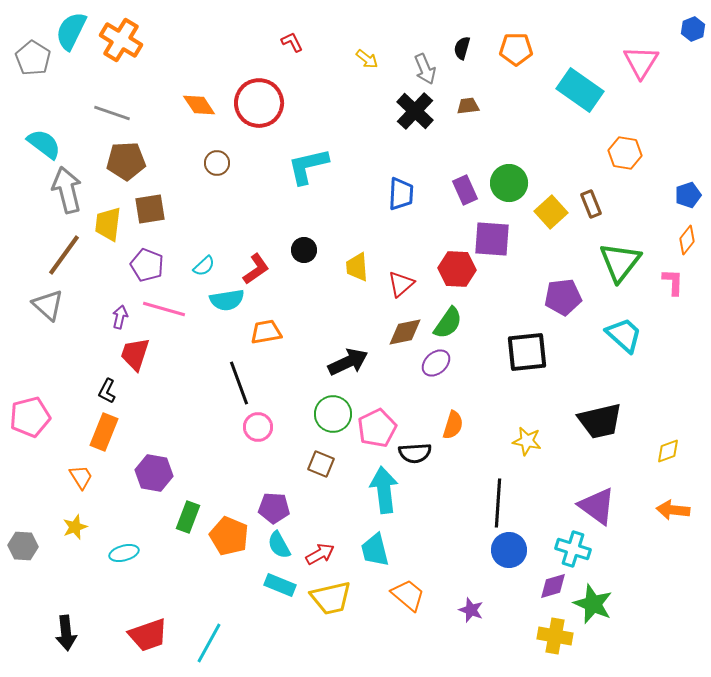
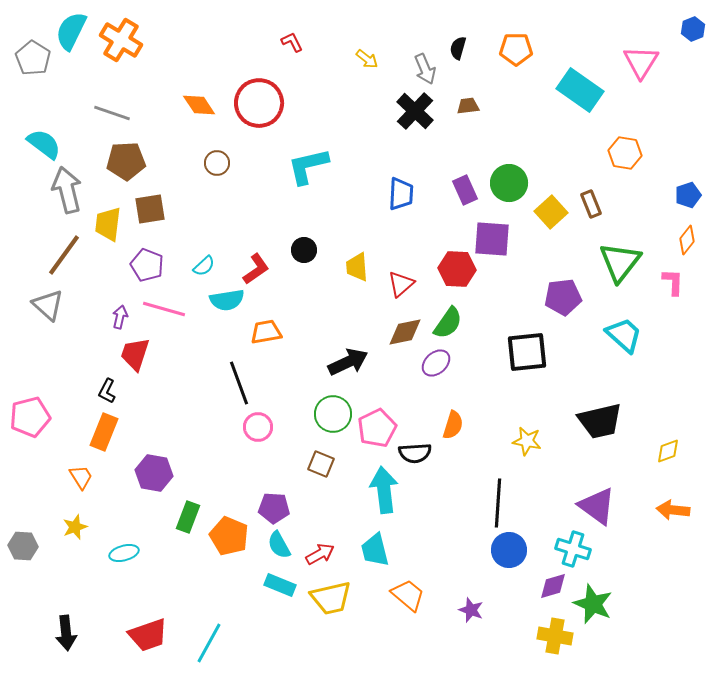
black semicircle at (462, 48): moved 4 px left
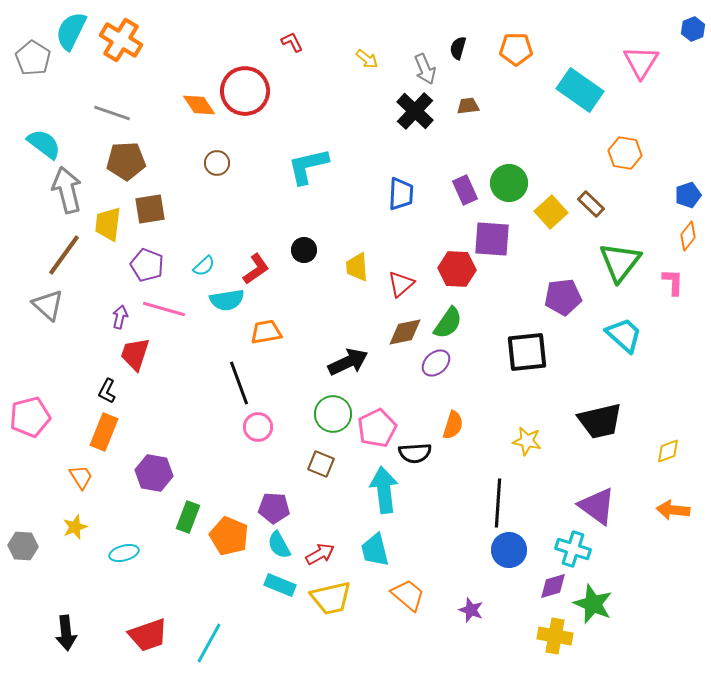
red circle at (259, 103): moved 14 px left, 12 px up
brown rectangle at (591, 204): rotated 24 degrees counterclockwise
orange diamond at (687, 240): moved 1 px right, 4 px up
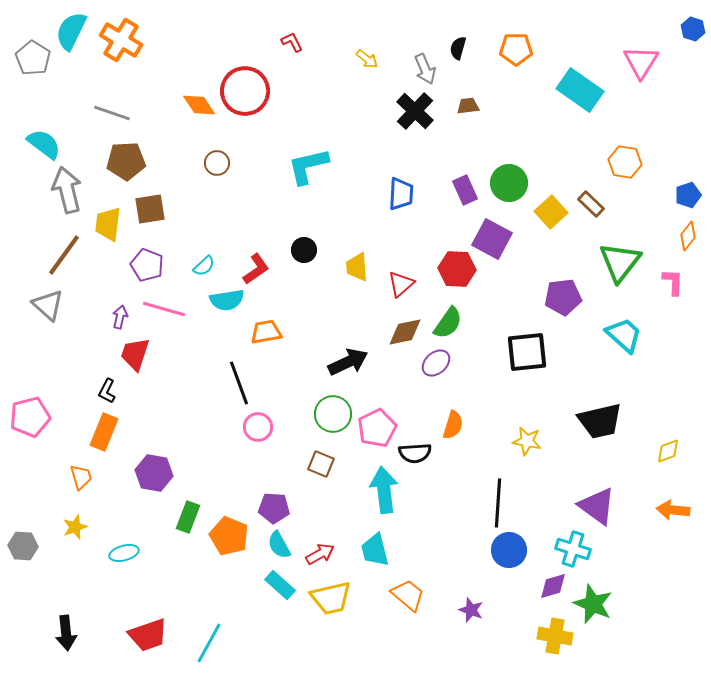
blue hexagon at (693, 29): rotated 20 degrees counterclockwise
orange hexagon at (625, 153): moved 9 px down
purple square at (492, 239): rotated 24 degrees clockwise
orange trapezoid at (81, 477): rotated 16 degrees clockwise
cyan rectangle at (280, 585): rotated 20 degrees clockwise
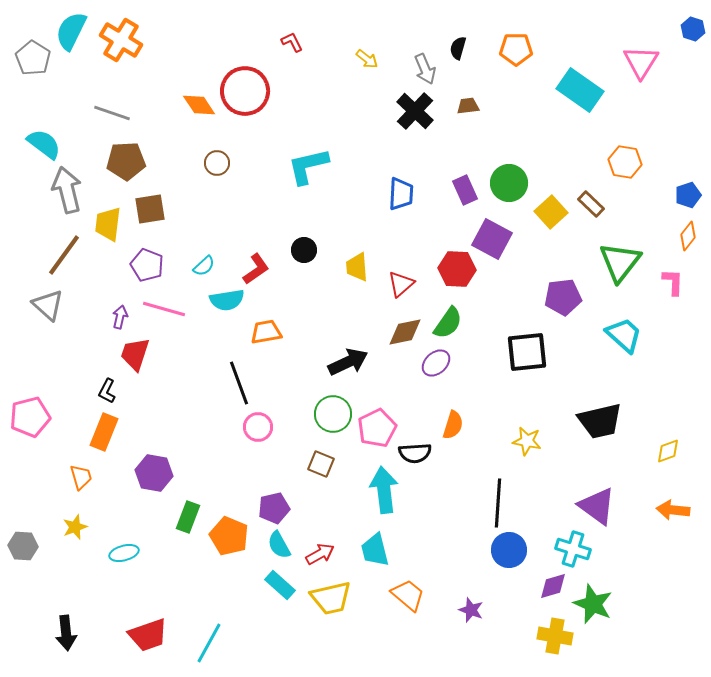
purple pentagon at (274, 508): rotated 16 degrees counterclockwise
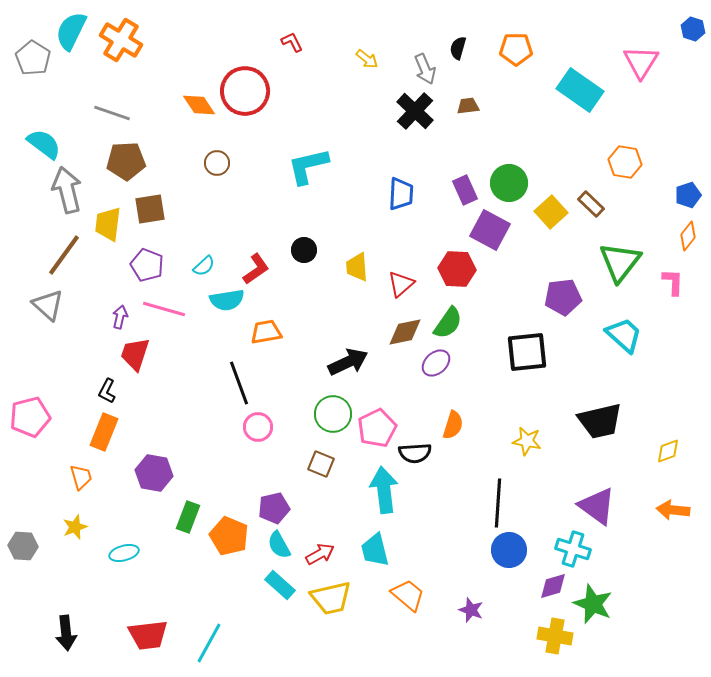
purple square at (492, 239): moved 2 px left, 9 px up
red trapezoid at (148, 635): rotated 12 degrees clockwise
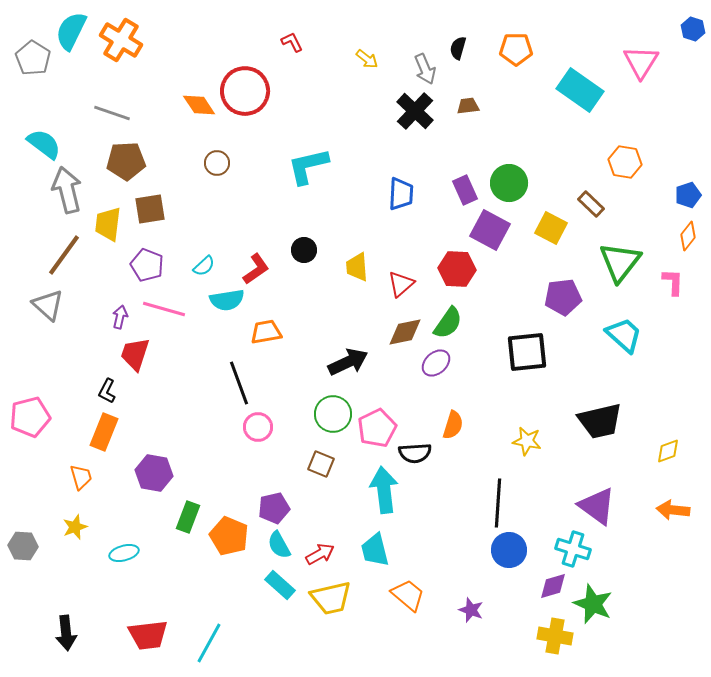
yellow square at (551, 212): moved 16 px down; rotated 20 degrees counterclockwise
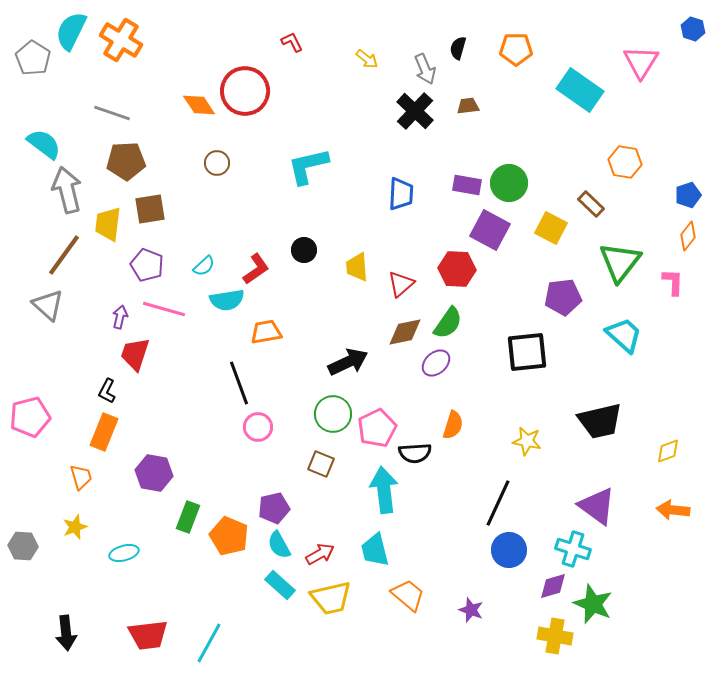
purple rectangle at (465, 190): moved 2 px right, 5 px up; rotated 56 degrees counterclockwise
black line at (498, 503): rotated 21 degrees clockwise
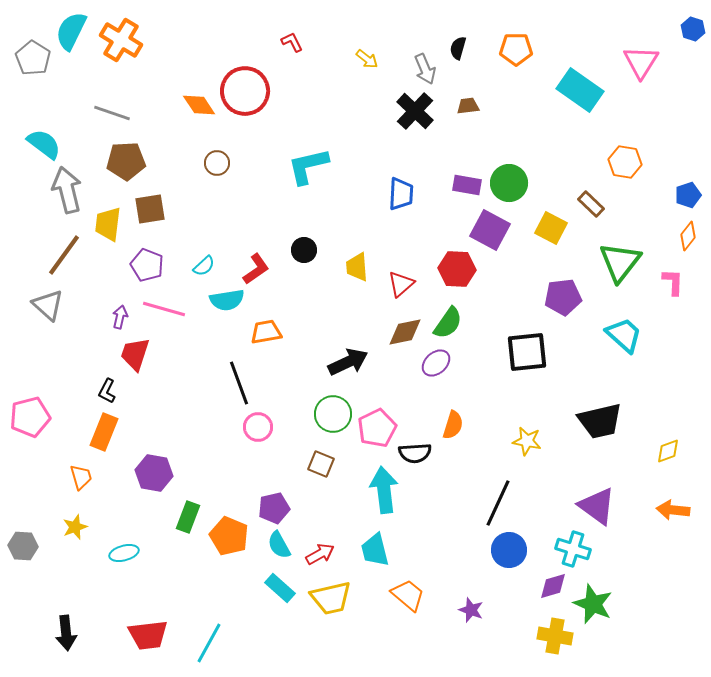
cyan rectangle at (280, 585): moved 3 px down
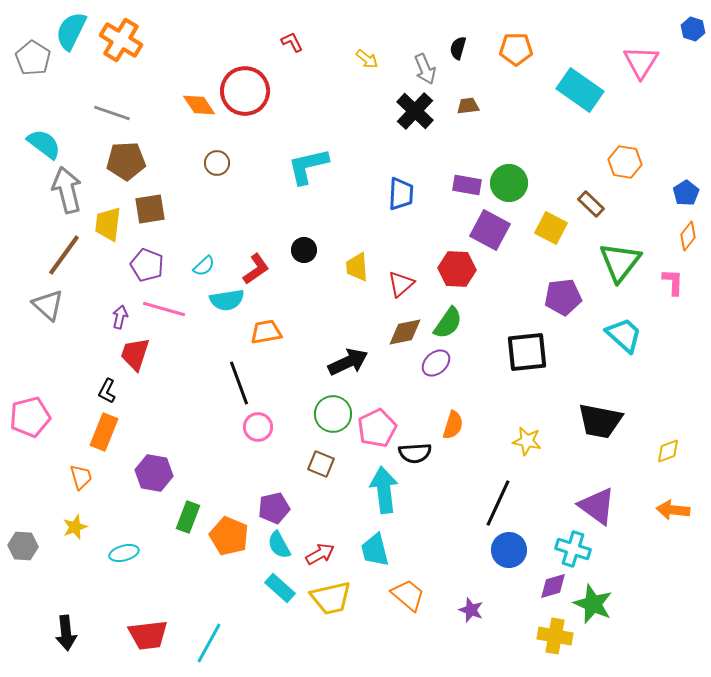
blue pentagon at (688, 195): moved 2 px left, 2 px up; rotated 15 degrees counterclockwise
black trapezoid at (600, 421): rotated 24 degrees clockwise
